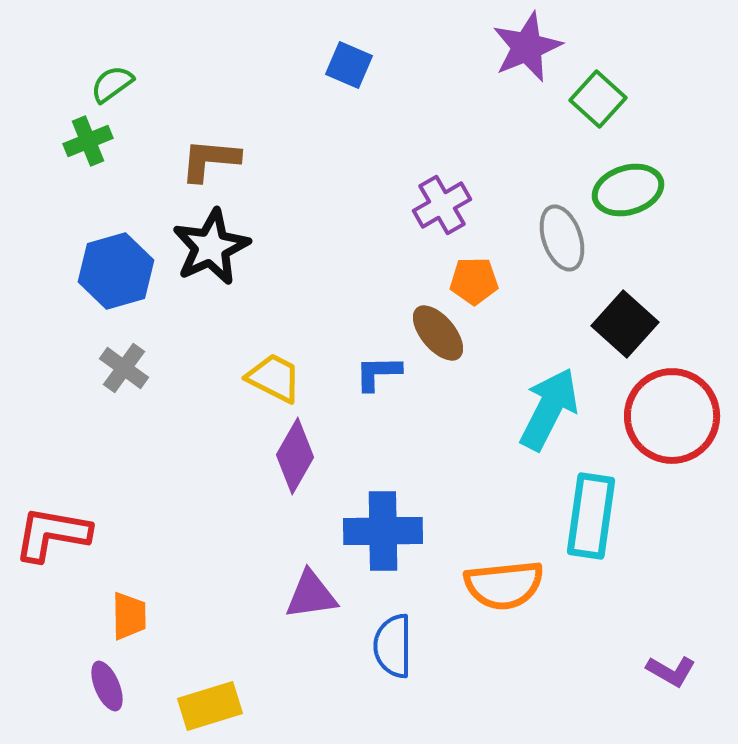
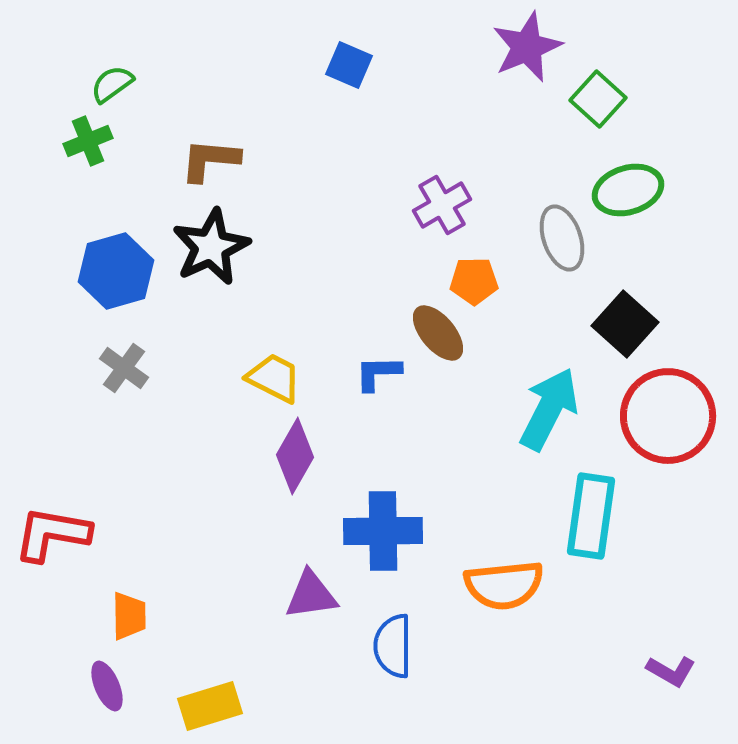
red circle: moved 4 px left
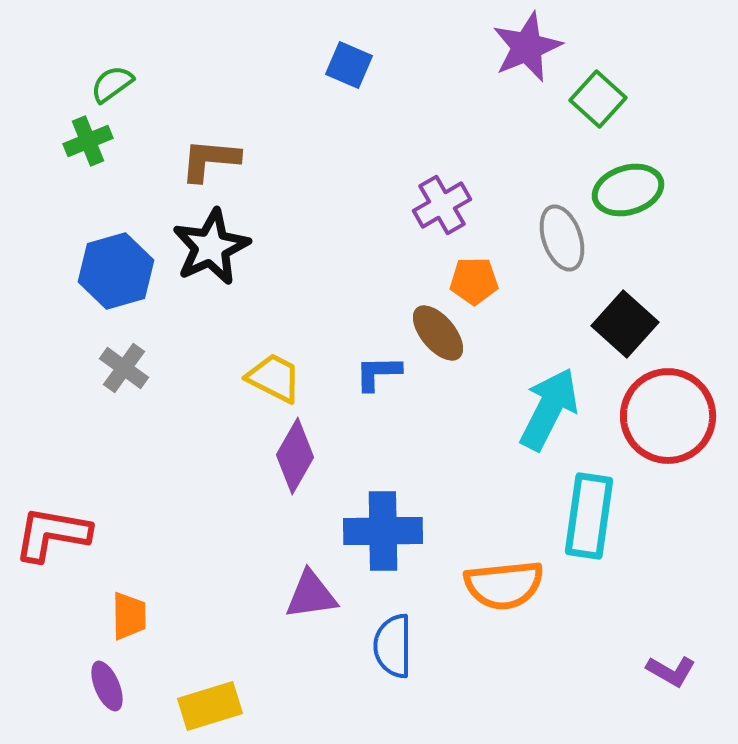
cyan rectangle: moved 2 px left
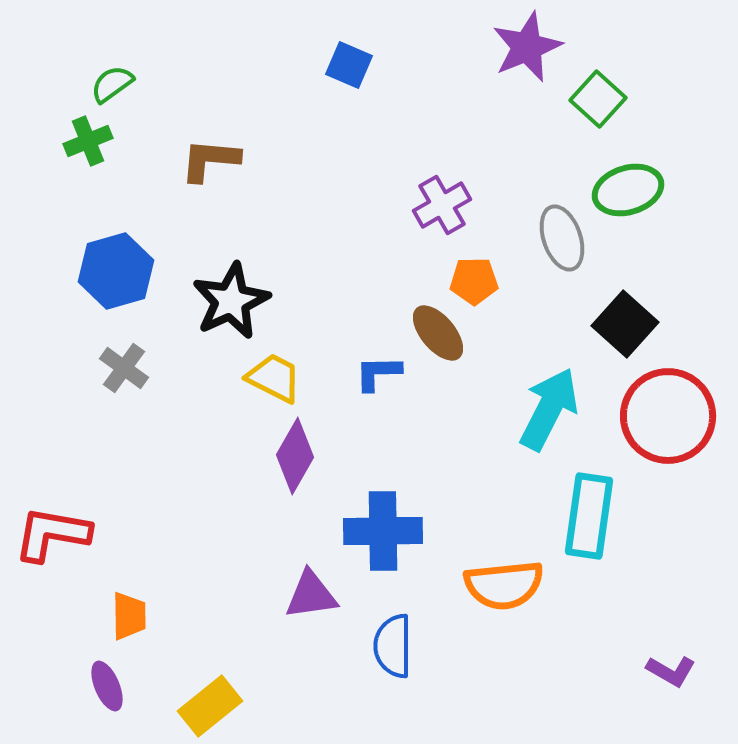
black star: moved 20 px right, 54 px down
yellow rectangle: rotated 22 degrees counterclockwise
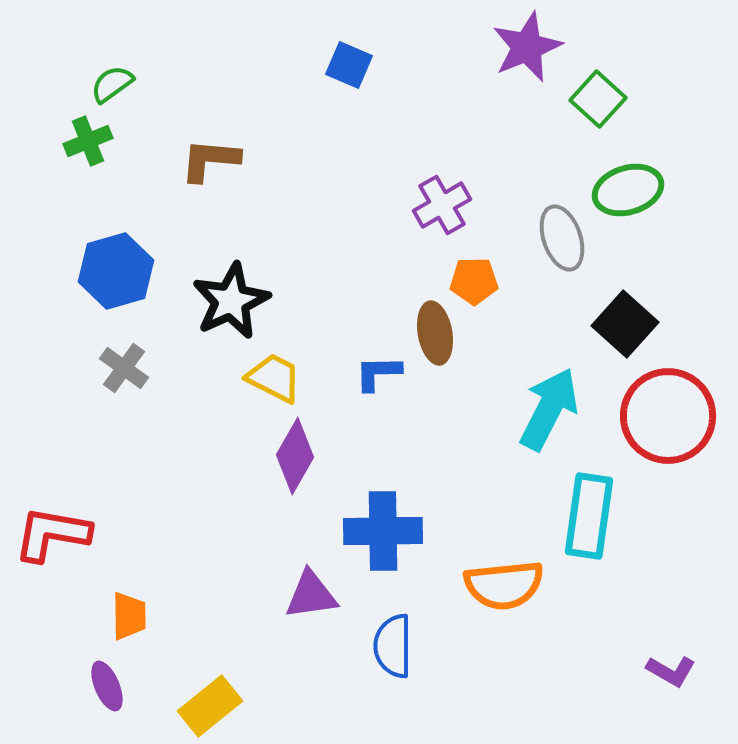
brown ellipse: moved 3 px left; rotated 30 degrees clockwise
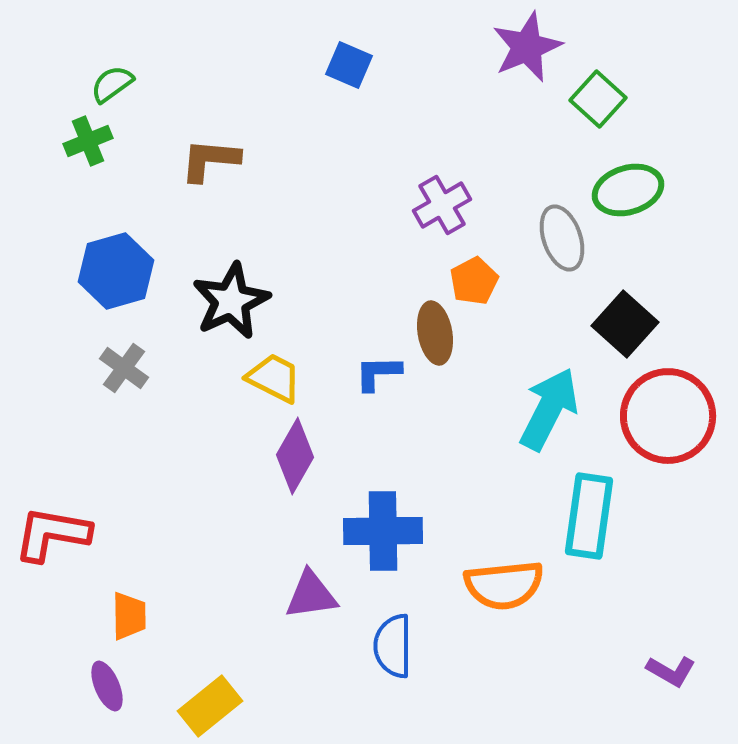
orange pentagon: rotated 27 degrees counterclockwise
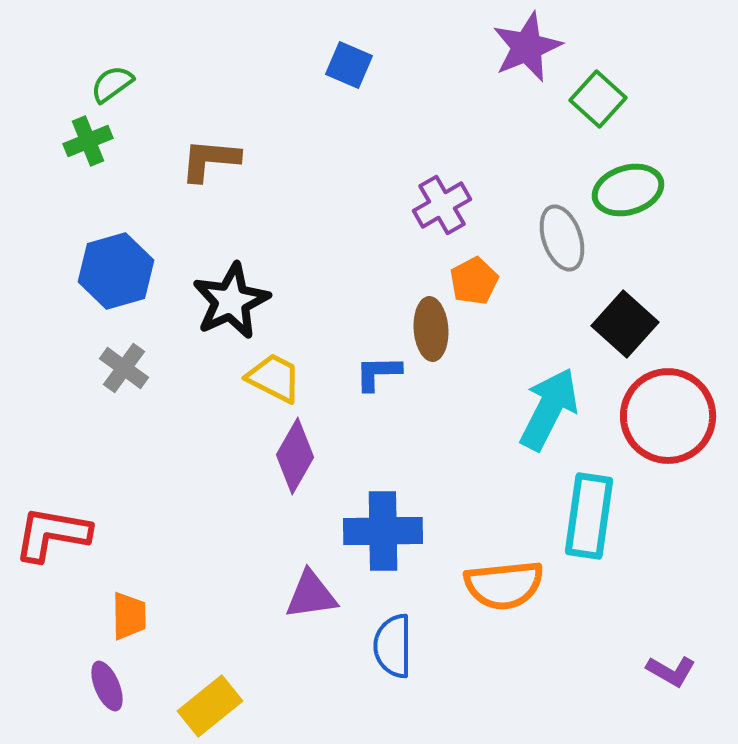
brown ellipse: moved 4 px left, 4 px up; rotated 6 degrees clockwise
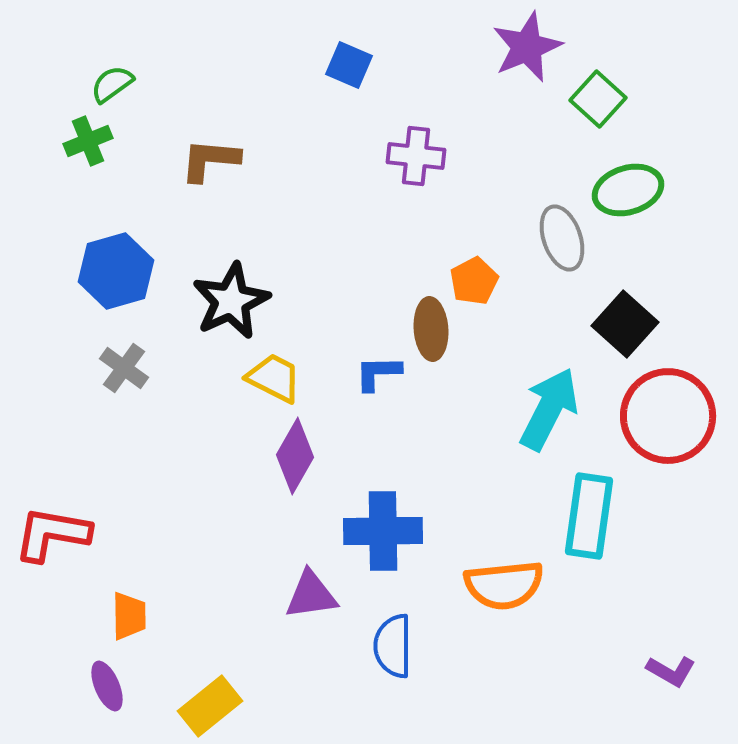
purple cross: moved 26 px left, 49 px up; rotated 36 degrees clockwise
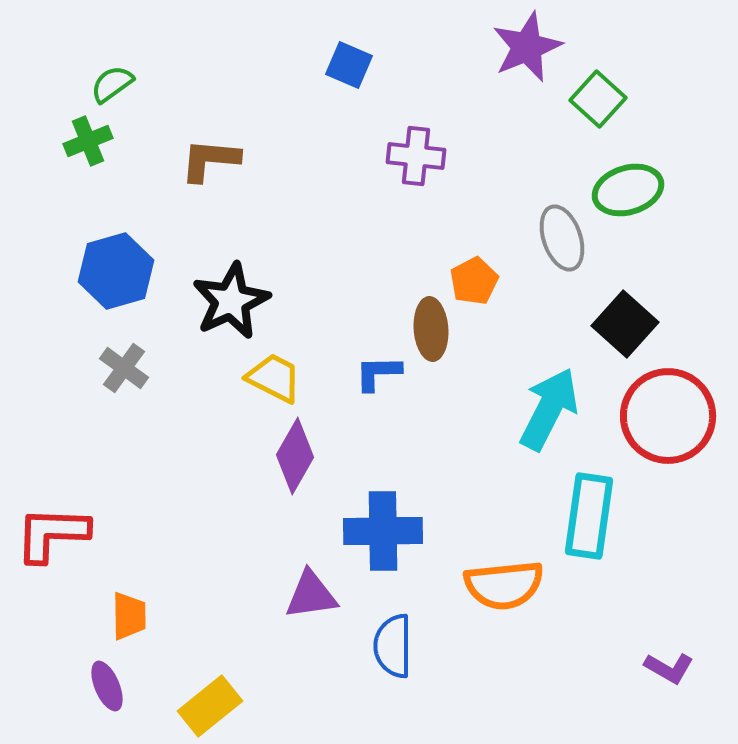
red L-shape: rotated 8 degrees counterclockwise
purple L-shape: moved 2 px left, 3 px up
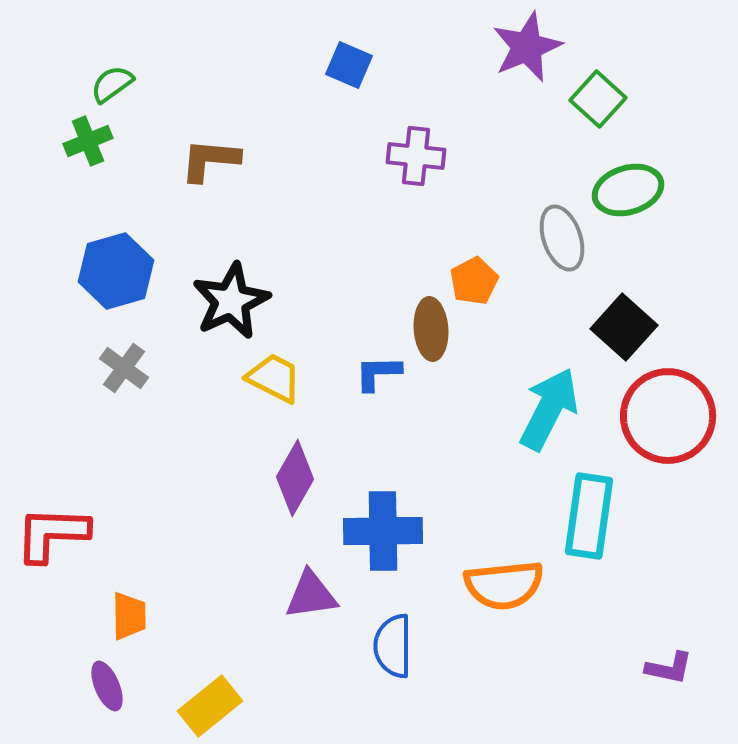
black square: moved 1 px left, 3 px down
purple diamond: moved 22 px down
purple L-shape: rotated 18 degrees counterclockwise
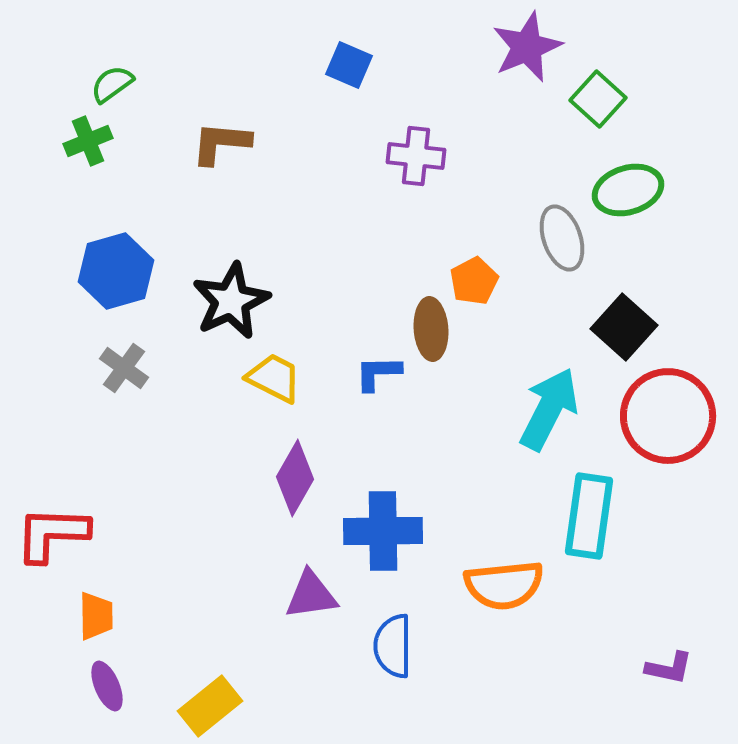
brown L-shape: moved 11 px right, 17 px up
orange trapezoid: moved 33 px left
